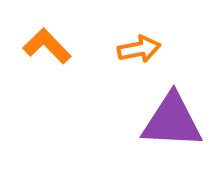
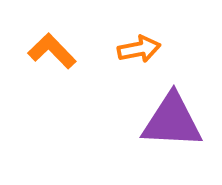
orange L-shape: moved 5 px right, 5 px down
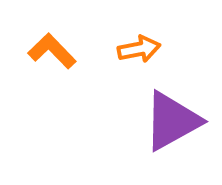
purple triangle: rotated 32 degrees counterclockwise
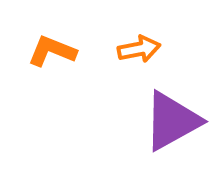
orange L-shape: rotated 24 degrees counterclockwise
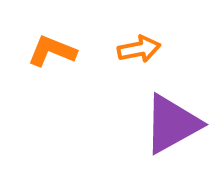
purple triangle: moved 3 px down
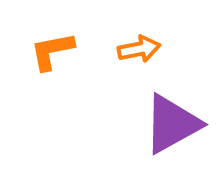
orange L-shape: rotated 33 degrees counterclockwise
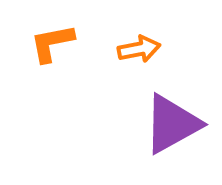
orange L-shape: moved 8 px up
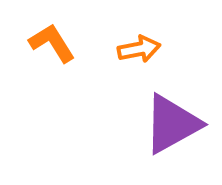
orange L-shape: rotated 69 degrees clockwise
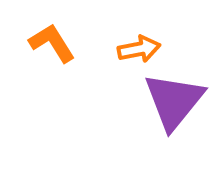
purple triangle: moved 2 px right, 23 px up; rotated 22 degrees counterclockwise
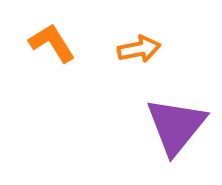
purple triangle: moved 2 px right, 25 px down
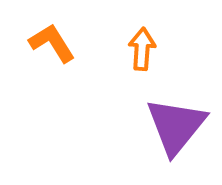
orange arrow: moved 3 px right; rotated 75 degrees counterclockwise
